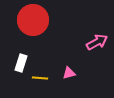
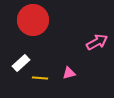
white rectangle: rotated 30 degrees clockwise
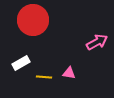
white rectangle: rotated 12 degrees clockwise
pink triangle: rotated 24 degrees clockwise
yellow line: moved 4 px right, 1 px up
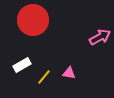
pink arrow: moved 3 px right, 5 px up
white rectangle: moved 1 px right, 2 px down
yellow line: rotated 56 degrees counterclockwise
